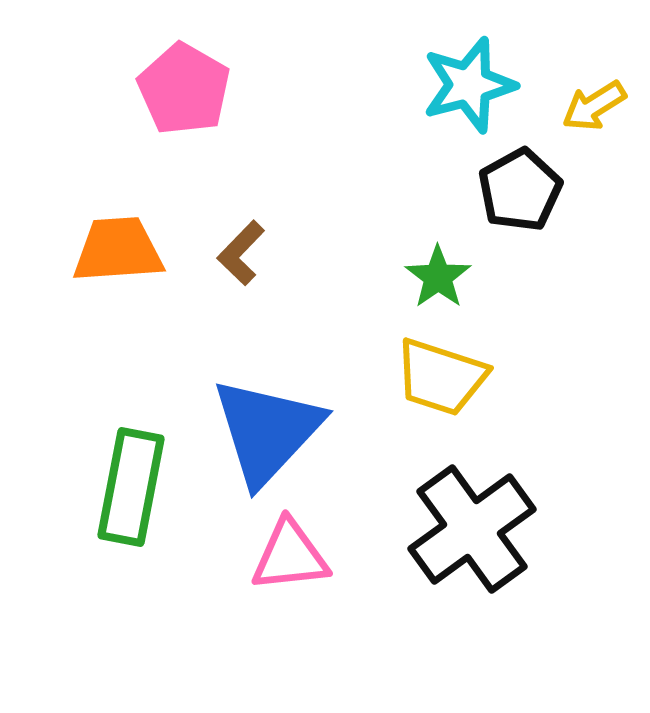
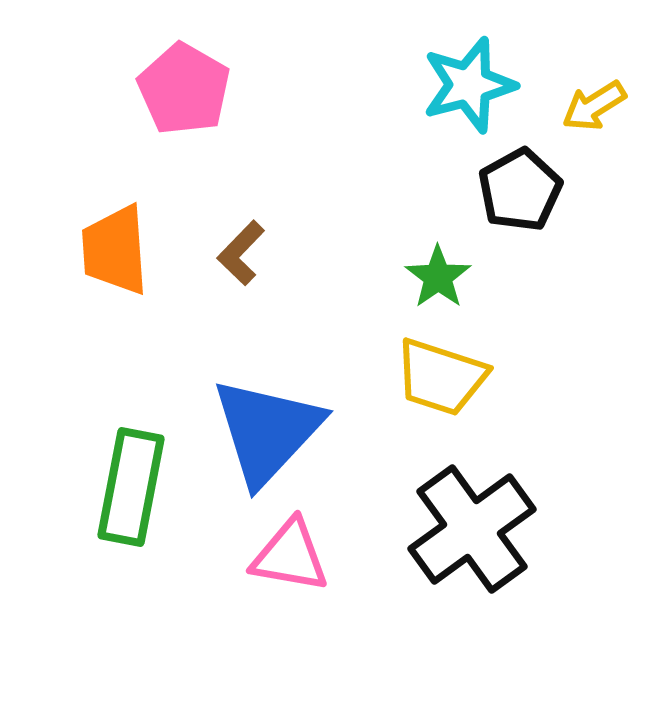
orange trapezoid: moved 3 px left; rotated 90 degrees counterclockwise
pink triangle: rotated 16 degrees clockwise
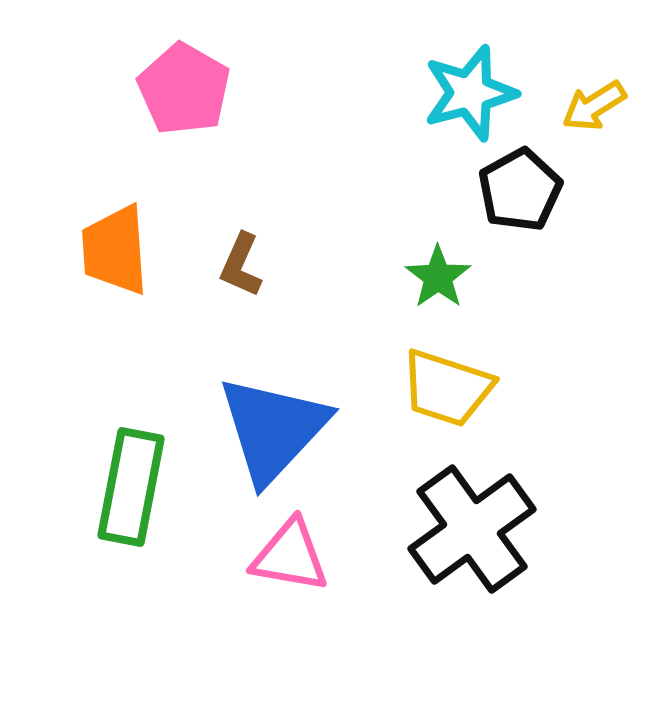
cyan star: moved 1 px right, 8 px down
brown L-shape: moved 12 px down; rotated 20 degrees counterclockwise
yellow trapezoid: moved 6 px right, 11 px down
blue triangle: moved 6 px right, 2 px up
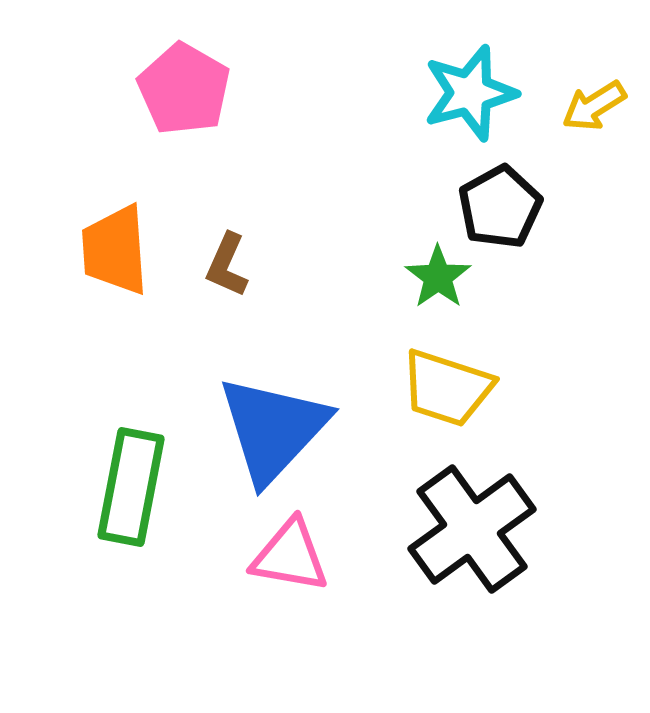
black pentagon: moved 20 px left, 17 px down
brown L-shape: moved 14 px left
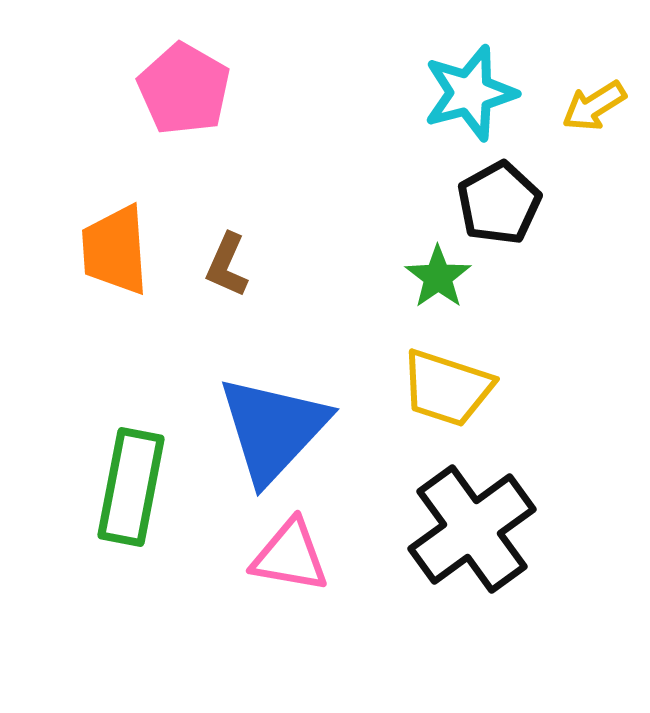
black pentagon: moved 1 px left, 4 px up
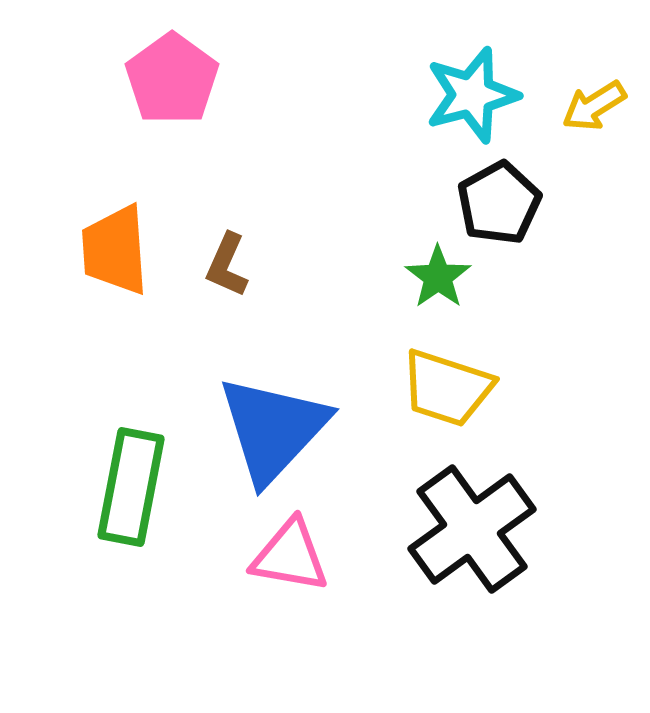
pink pentagon: moved 12 px left, 10 px up; rotated 6 degrees clockwise
cyan star: moved 2 px right, 2 px down
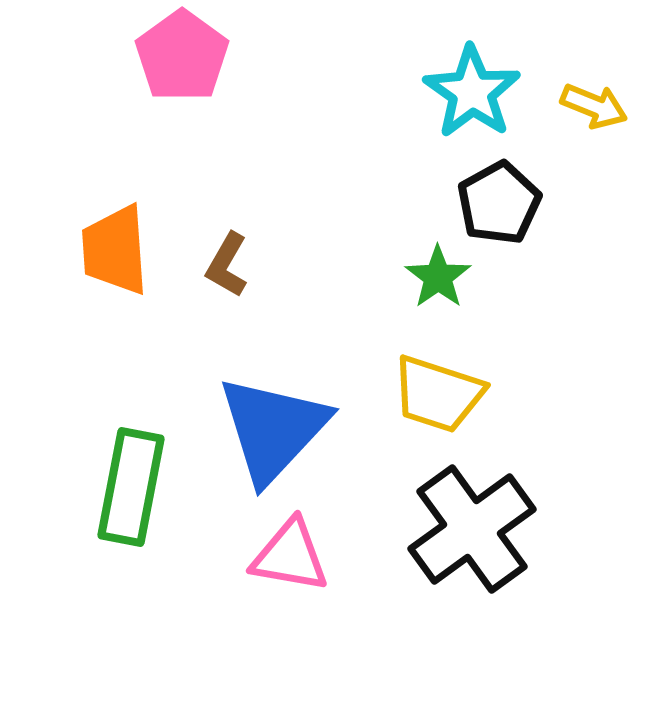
pink pentagon: moved 10 px right, 23 px up
cyan star: moved 3 px up; rotated 22 degrees counterclockwise
yellow arrow: rotated 126 degrees counterclockwise
brown L-shape: rotated 6 degrees clockwise
yellow trapezoid: moved 9 px left, 6 px down
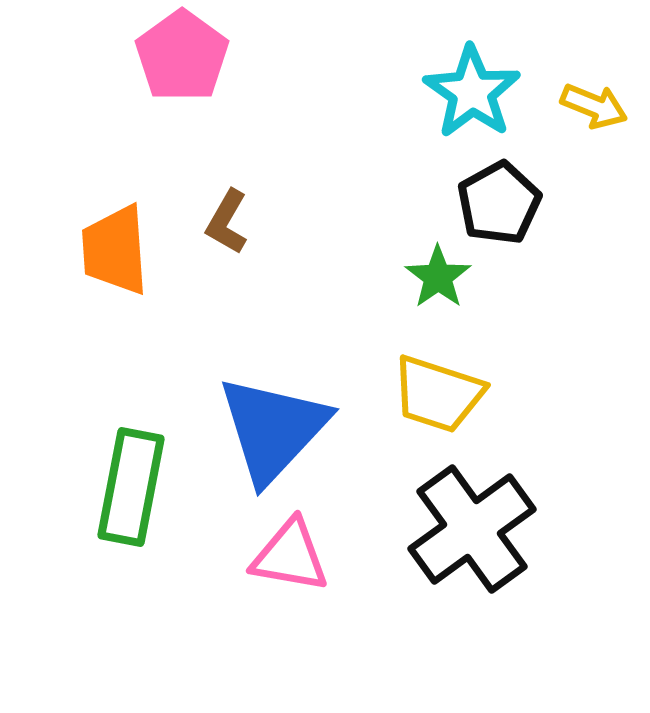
brown L-shape: moved 43 px up
